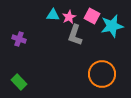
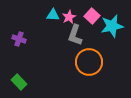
pink square: rotated 14 degrees clockwise
orange circle: moved 13 px left, 12 px up
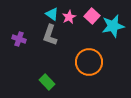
cyan triangle: moved 1 px left, 1 px up; rotated 32 degrees clockwise
cyan star: moved 1 px right
gray L-shape: moved 25 px left
green rectangle: moved 28 px right
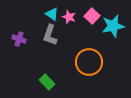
pink star: rotated 24 degrees counterclockwise
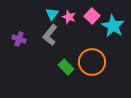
cyan triangle: rotated 32 degrees clockwise
cyan star: rotated 30 degrees counterclockwise
gray L-shape: rotated 20 degrees clockwise
orange circle: moved 3 px right
green rectangle: moved 19 px right, 15 px up
